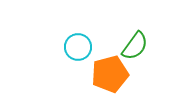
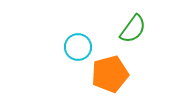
green semicircle: moved 2 px left, 17 px up
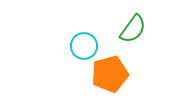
cyan circle: moved 6 px right, 1 px up
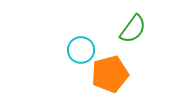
cyan circle: moved 3 px left, 4 px down
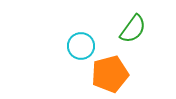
cyan circle: moved 4 px up
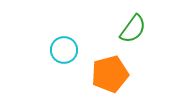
cyan circle: moved 17 px left, 4 px down
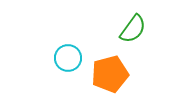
cyan circle: moved 4 px right, 8 px down
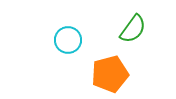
cyan circle: moved 18 px up
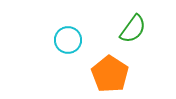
orange pentagon: rotated 24 degrees counterclockwise
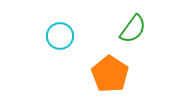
cyan circle: moved 8 px left, 4 px up
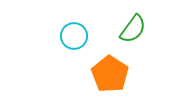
cyan circle: moved 14 px right
